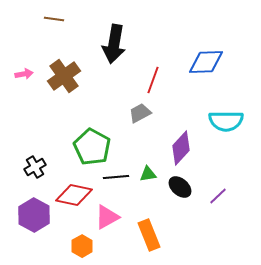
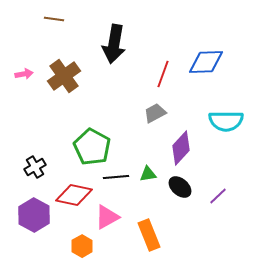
red line: moved 10 px right, 6 px up
gray trapezoid: moved 15 px right
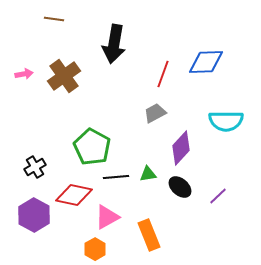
orange hexagon: moved 13 px right, 3 px down
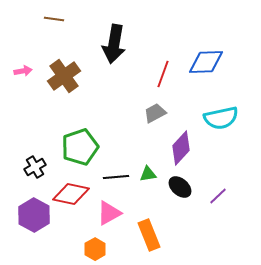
pink arrow: moved 1 px left, 3 px up
cyan semicircle: moved 5 px left, 3 px up; rotated 12 degrees counterclockwise
green pentagon: moved 12 px left; rotated 24 degrees clockwise
red diamond: moved 3 px left, 1 px up
pink triangle: moved 2 px right, 4 px up
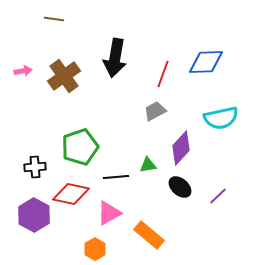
black arrow: moved 1 px right, 14 px down
gray trapezoid: moved 2 px up
black cross: rotated 25 degrees clockwise
green triangle: moved 9 px up
orange rectangle: rotated 28 degrees counterclockwise
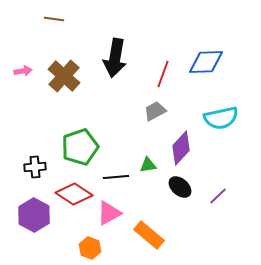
brown cross: rotated 12 degrees counterclockwise
red diamond: moved 3 px right; rotated 21 degrees clockwise
orange hexagon: moved 5 px left, 1 px up; rotated 10 degrees counterclockwise
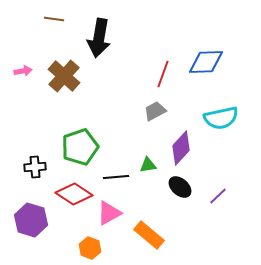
black arrow: moved 16 px left, 20 px up
purple hexagon: moved 3 px left, 5 px down; rotated 12 degrees counterclockwise
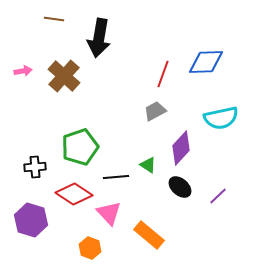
green triangle: rotated 42 degrees clockwise
pink triangle: rotated 44 degrees counterclockwise
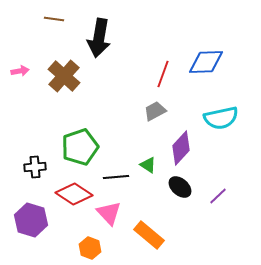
pink arrow: moved 3 px left
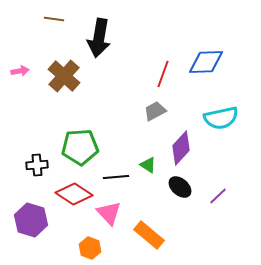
green pentagon: rotated 15 degrees clockwise
black cross: moved 2 px right, 2 px up
